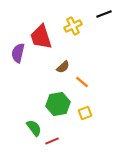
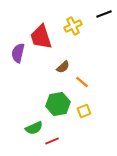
yellow square: moved 1 px left, 2 px up
green semicircle: rotated 102 degrees clockwise
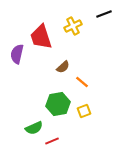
purple semicircle: moved 1 px left, 1 px down
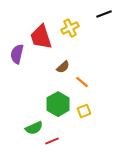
yellow cross: moved 3 px left, 2 px down
green hexagon: rotated 20 degrees counterclockwise
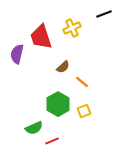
yellow cross: moved 2 px right
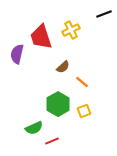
yellow cross: moved 1 px left, 2 px down
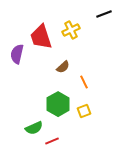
orange line: moved 2 px right; rotated 24 degrees clockwise
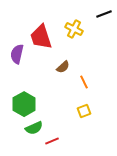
yellow cross: moved 3 px right, 1 px up; rotated 36 degrees counterclockwise
green hexagon: moved 34 px left
